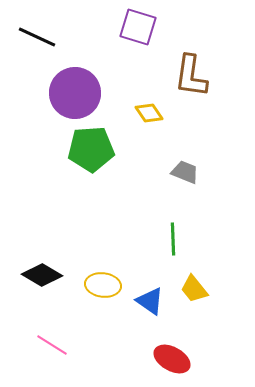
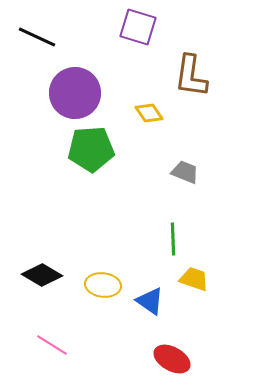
yellow trapezoid: moved 10 px up; rotated 148 degrees clockwise
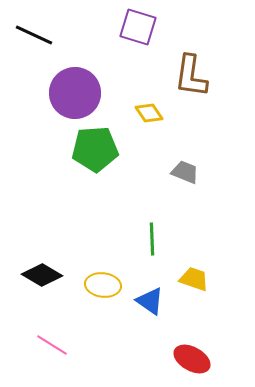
black line: moved 3 px left, 2 px up
green pentagon: moved 4 px right
green line: moved 21 px left
red ellipse: moved 20 px right
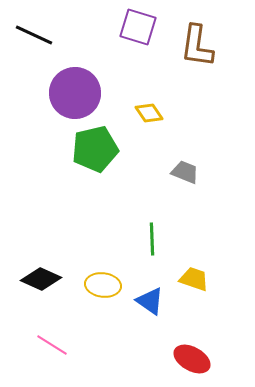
brown L-shape: moved 6 px right, 30 px up
green pentagon: rotated 9 degrees counterclockwise
black diamond: moved 1 px left, 4 px down; rotated 6 degrees counterclockwise
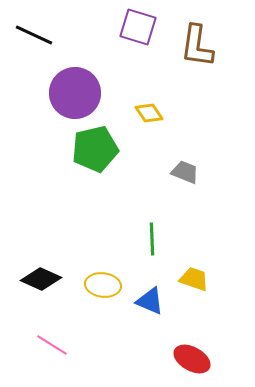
blue triangle: rotated 12 degrees counterclockwise
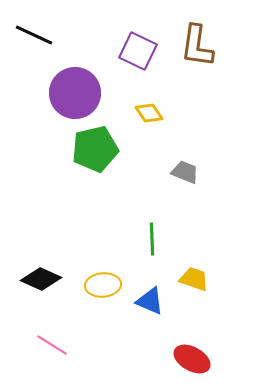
purple square: moved 24 px down; rotated 9 degrees clockwise
yellow ellipse: rotated 12 degrees counterclockwise
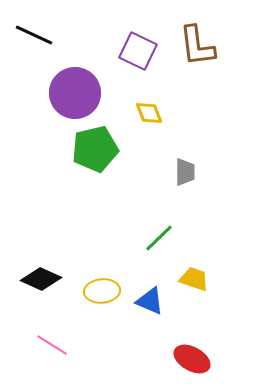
brown L-shape: rotated 15 degrees counterclockwise
yellow diamond: rotated 12 degrees clockwise
gray trapezoid: rotated 68 degrees clockwise
green line: moved 7 px right, 1 px up; rotated 48 degrees clockwise
yellow ellipse: moved 1 px left, 6 px down
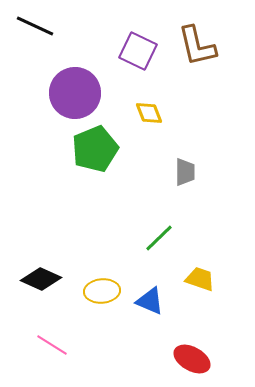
black line: moved 1 px right, 9 px up
brown L-shape: rotated 6 degrees counterclockwise
green pentagon: rotated 9 degrees counterclockwise
yellow trapezoid: moved 6 px right
